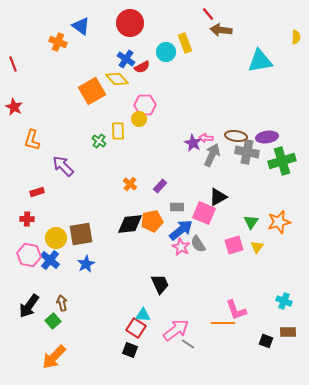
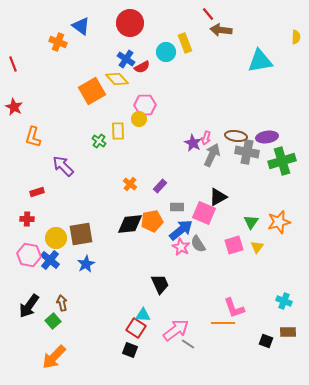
pink arrow at (206, 138): rotated 80 degrees counterclockwise
orange L-shape at (32, 140): moved 1 px right, 3 px up
pink L-shape at (236, 310): moved 2 px left, 2 px up
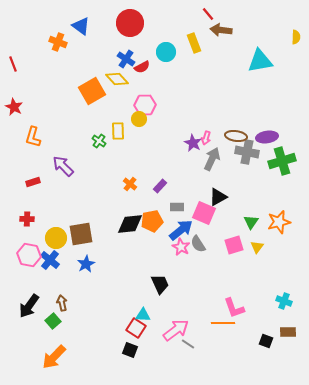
yellow rectangle at (185, 43): moved 9 px right
gray arrow at (212, 155): moved 4 px down
red rectangle at (37, 192): moved 4 px left, 10 px up
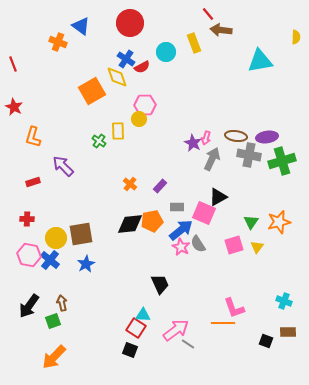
yellow diamond at (117, 79): moved 2 px up; rotated 25 degrees clockwise
gray cross at (247, 152): moved 2 px right, 3 px down
green square at (53, 321): rotated 21 degrees clockwise
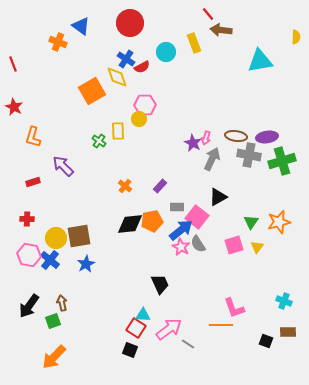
orange cross at (130, 184): moved 5 px left, 2 px down
pink square at (204, 213): moved 7 px left, 4 px down; rotated 15 degrees clockwise
brown square at (81, 234): moved 2 px left, 2 px down
orange line at (223, 323): moved 2 px left, 2 px down
pink arrow at (176, 330): moved 7 px left, 1 px up
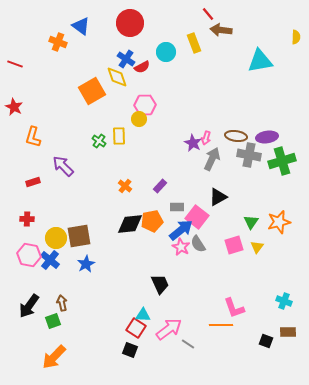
red line at (13, 64): moved 2 px right; rotated 49 degrees counterclockwise
yellow rectangle at (118, 131): moved 1 px right, 5 px down
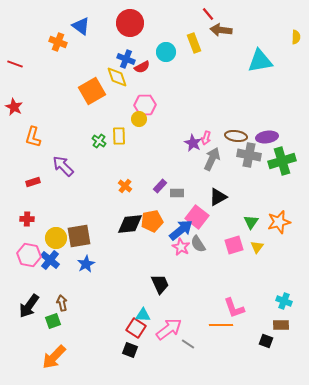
blue cross at (126, 59): rotated 12 degrees counterclockwise
gray rectangle at (177, 207): moved 14 px up
brown rectangle at (288, 332): moved 7 px left, 7 px up
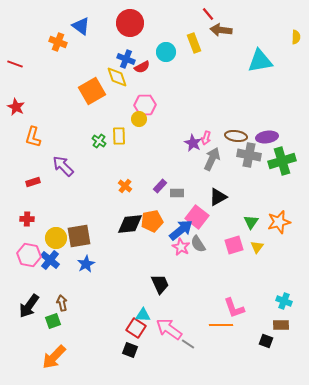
red star at (14, 107): moved 2 px right
pink arrow at (169, 329): rotated 108 degrees counterclockwise
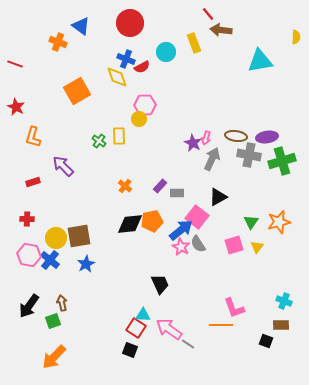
orange square at (92, 91): moved 15 px left
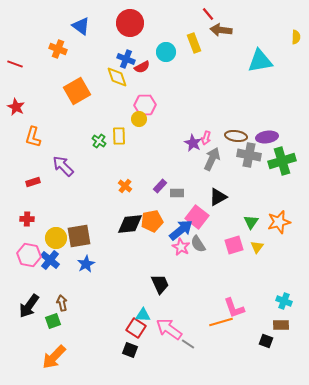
orange cross at (58, 42): moved 7 px down
orange line at (221, 325): moved 3 px up; rotated 15 degrees counterclockwise
